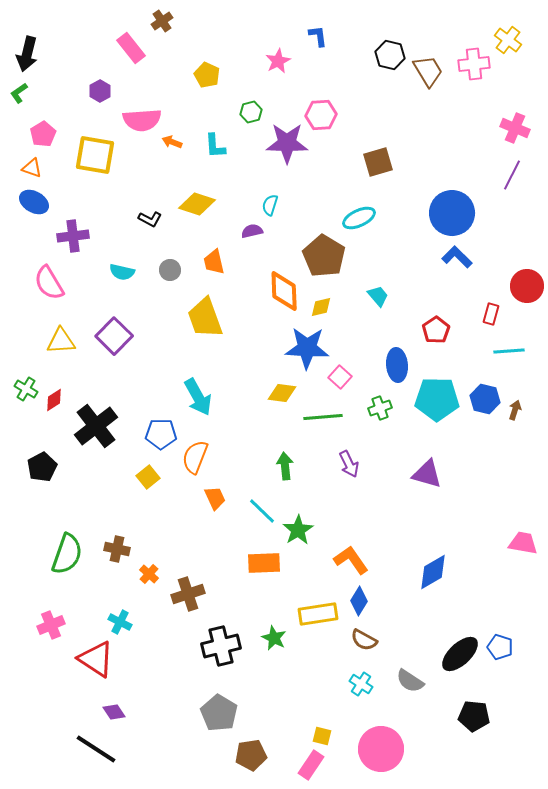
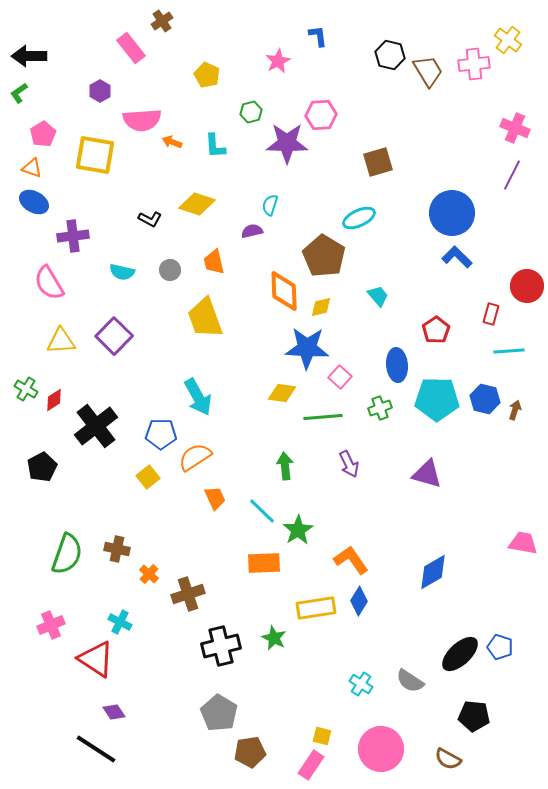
black arrow at (27, 54): moved 2 px right, 2 px down; rotated 76 degrees clockwise
orange semicircle at (195, 457): rotated 36 degrees clockwise
yellow rectangle at (318, 614): moved 2 px left, 6 px up
brown semicircle at (364, 640): moved 84 px right, 119 px down
brown pentagon at (251, 755): moved 1 px left, 3 px up
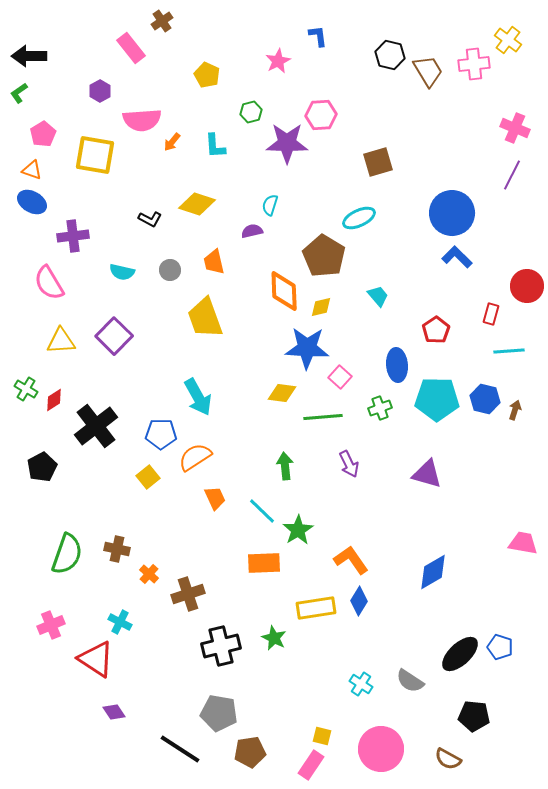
orange arrow at (172, 142): rotated 72 degrees counterclockwise
orange triangle at (32, 168): moved 2 px down
blue ellipse at (34, 202): moved 2 px left
gray pentagon at (219, 713): rotated 21 degrees counterclockwise
black line at (96, 749): moved 84 px right
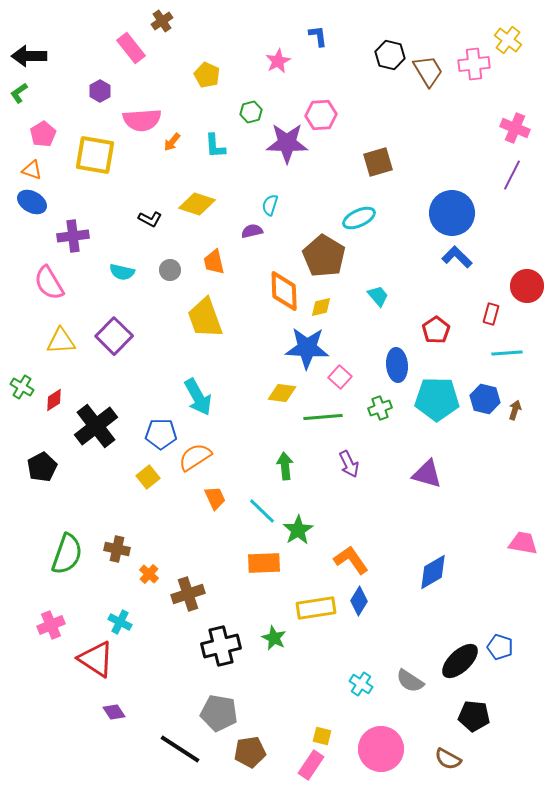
cyan line at (509, 351): moved 2 px left, 2 px down
green cross at (26, 389): moved 4 px left, 2 px up
black ellipse at (460, 654): moved 7 px down
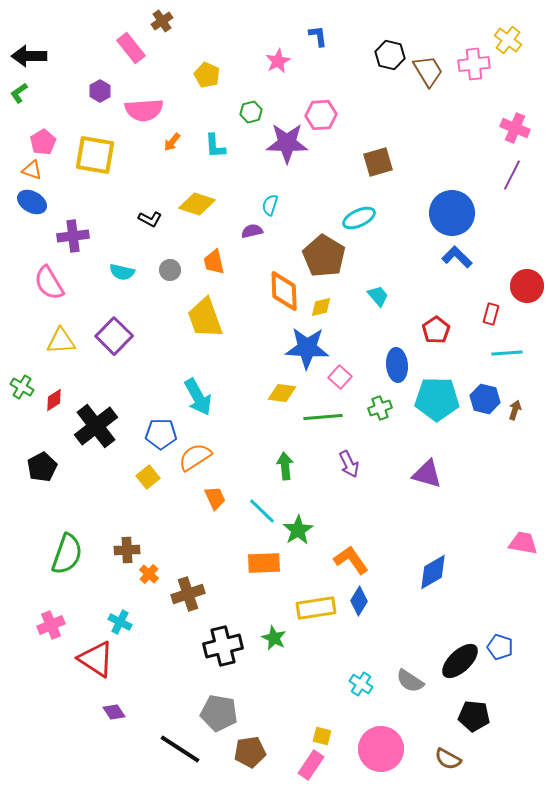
pink semicircle at (142, 120): moved 2 px right, 10 px up
pink pentagon at (43, 134): moved 8 px down
brown cross at (117, 549): moved 10 px right, 1 px down; rotated 15 degrees counterclockwise
black cross at (221, 646): moved 2 px right
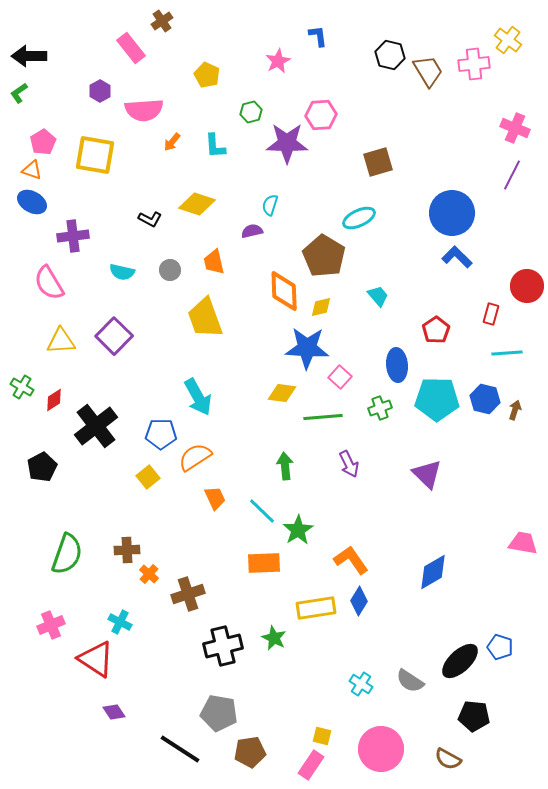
purple triangle at (427, 474): rotated 28 degrees clockwise
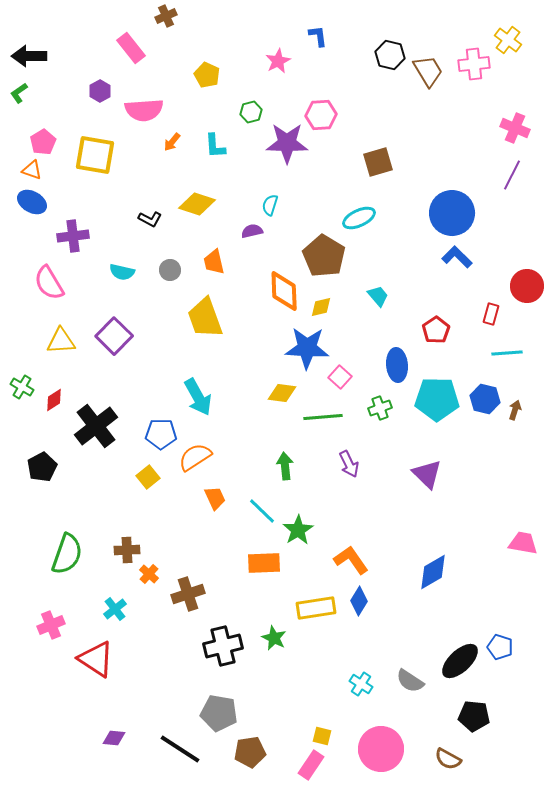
brown cross at (162, 21): moved 4 px right, 5 px up; rotated 10 degrees clockwise
cyan cross at (120, 622): moved 5 px left, 13 px up; rotated 25 degrees clockwise
purple diamond at (114, 712): moved 26 px down; rotated 50 degrees counterclockwise
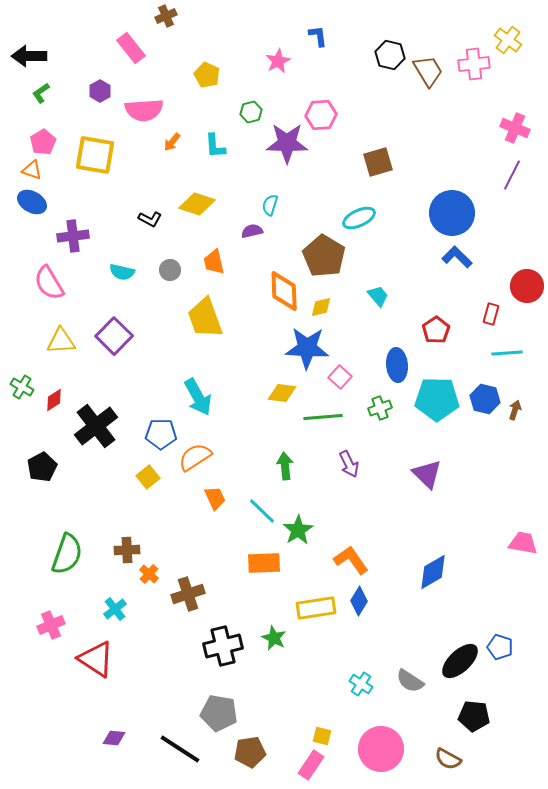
green L-shape at (19, 93): moved 22 px right
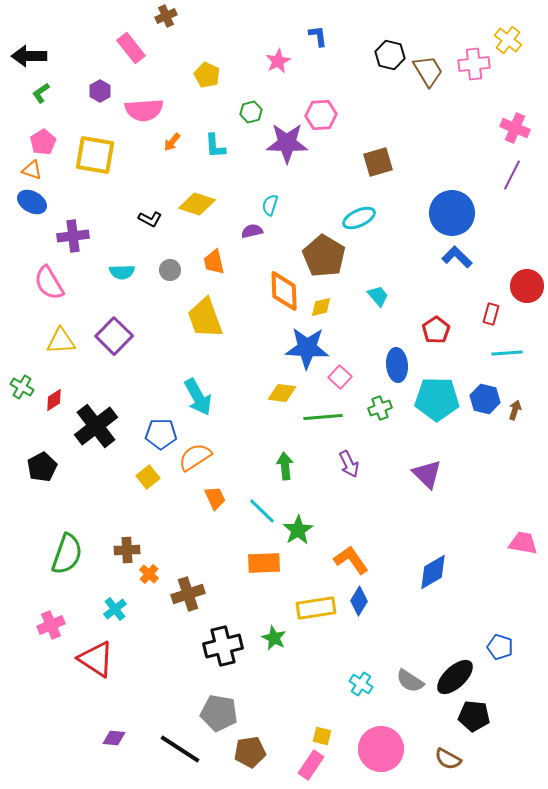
cyan semicircle at (122, 272): rotated 15 degrees counterclockwise
black ellipse at (460, 661): moved 5 px left, 16 px down
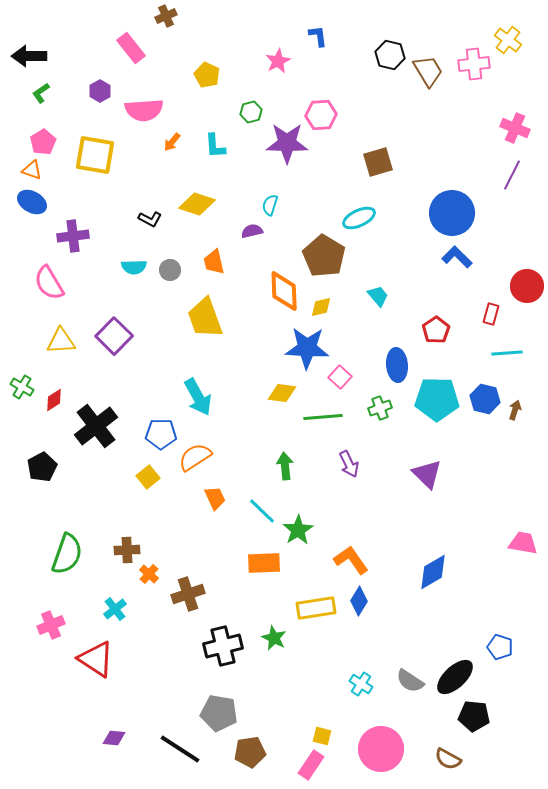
cyan semicircle at (122, 272): moved 12 px right, 5 px up
